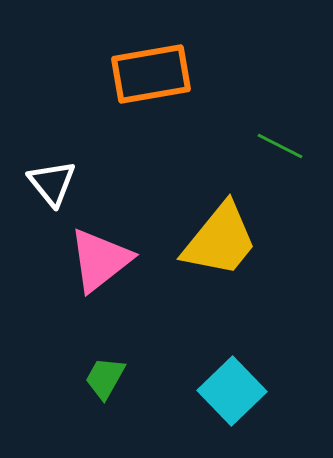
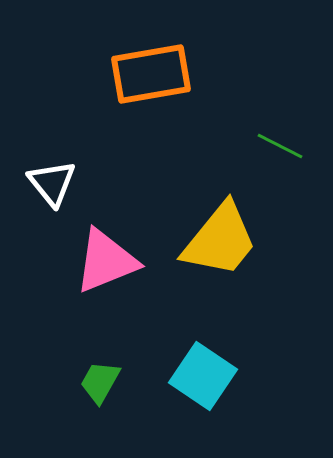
pink triangle: moved 6 px right, 1 px down; rotated 16 degrees clockwise
green trapezoid: moved 5 px left, 4 px down
cyan square: moved 29 px left, 15 px up; rotated 12 degrees counterclockwise
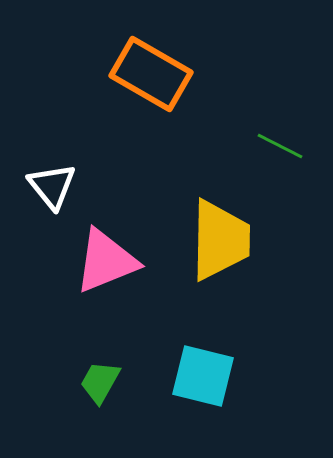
orange rectangle: rotated 40 degrees clockwise
white triangle: moved 3 px down
yellow trapezoid: rotated 38 degrees counterclockwise
cyan square: rotated 20 degrees counterclockwise
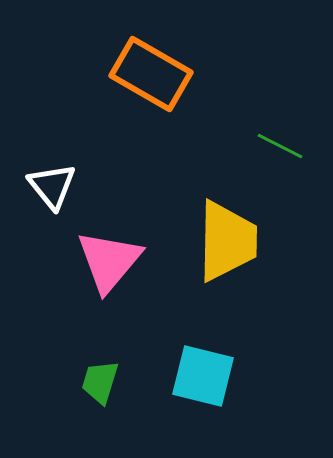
yellow trapezoid: moved 7 px right, 1 px down
pink triangle: moved 3 px right; rotated 28 degrees counterclockwise
green trapezoid: rotated 12 degrees counterclockwise
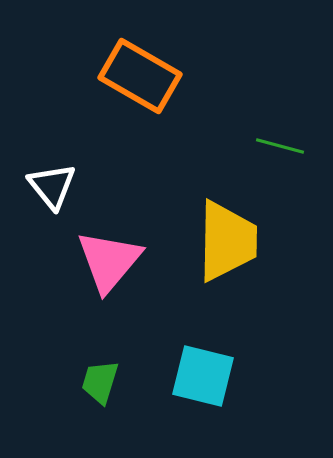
orange rectangle: moved 11 px left, 2 px down
green line: rotated 12 degrees counterclockwise
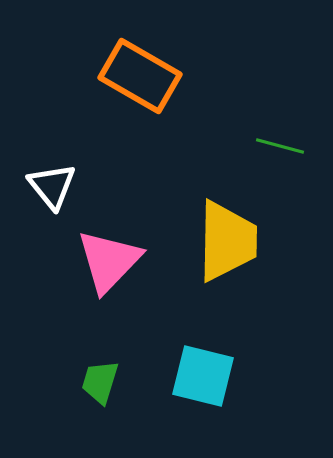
pink triangle: rotated 4 degrees clockwise
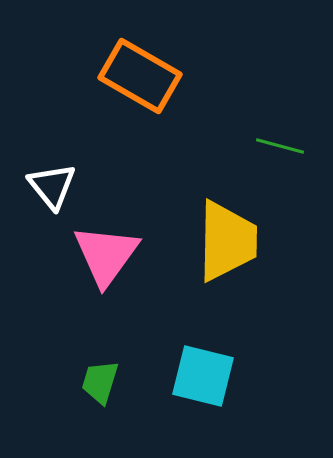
pink triangle: moved 3 px left, 6 px up; rotated 8 degrees counterclockwise
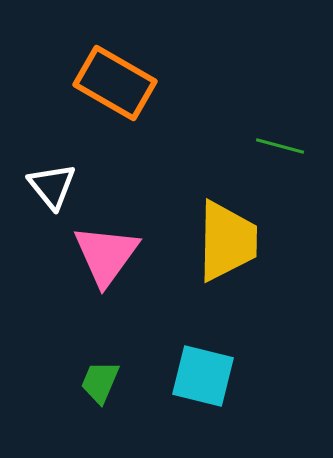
orange rectangle: moved 25 px left, 7 px down
green trapezoid: rotated 6 degrees clockwise
